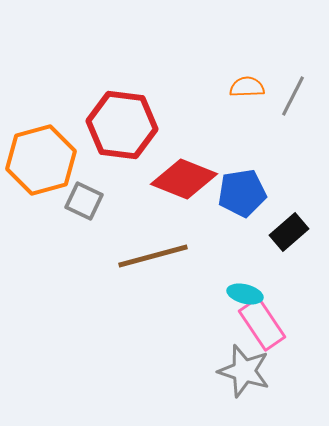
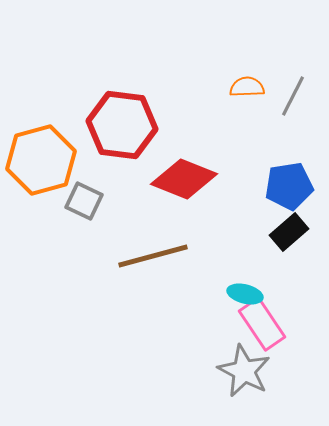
blue pentagon: moved 47 px right, 7 px up
gray star: rotated 10 degrees clockwise
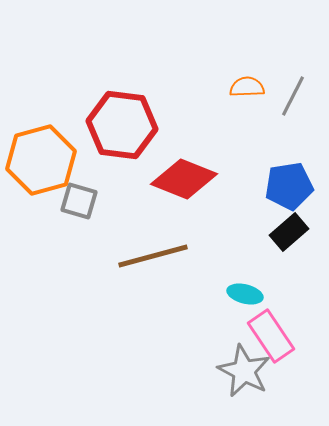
gray square: moved 5 px left; rotated 9 degrees counterclockwise
pink rectangle: moved 9 px right, 12 px down
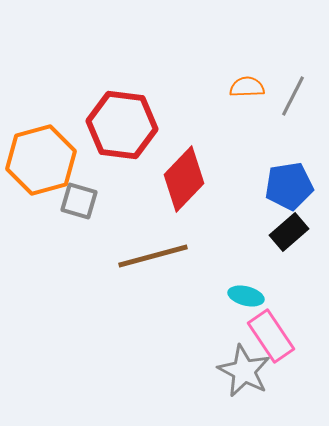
red diamond: rotated 68 degrees counterclockwise
cyan ellipse: moved 1 px right, 2 px down
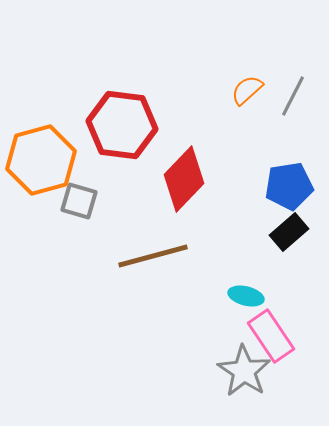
orange semicircle: moved 3 px down; rotated 40 degrees counterclockwise
gray star: rotated 6 degrees clockwise
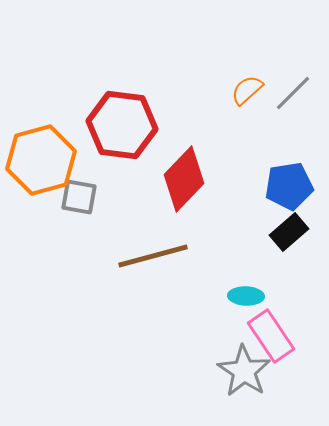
gray line: moved 3 px up; rotated 18 degrees clockwise
gray square: moved 4 px up; rotated 6 degrees counterclockwise
cyan ellipse: rotated 12 degrees counterclockwise
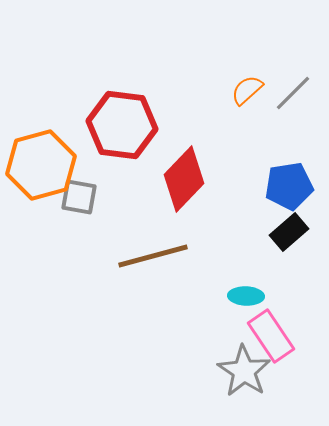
orange hexagon: moved 5 px down
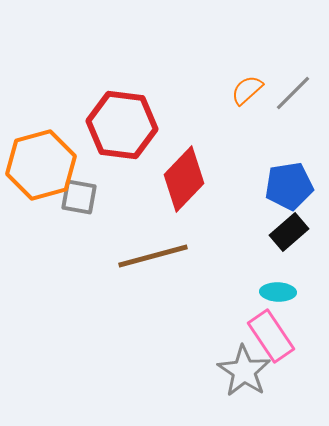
cyan ellipse: moved 32 px right, 4 px up
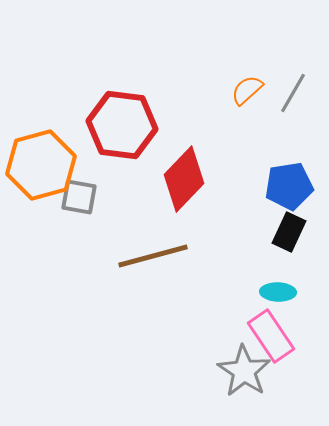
gray line: rotated 15 degrees counterclockwise
black rectangle: rotated 24 degrees counterclockwise
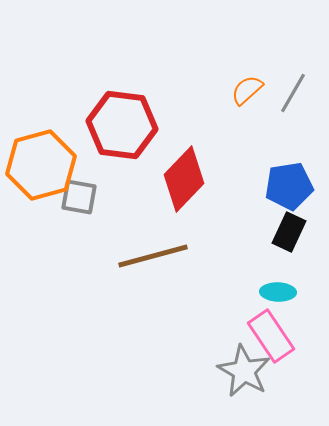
gray star: rotated 4 degrees counterclockwise
